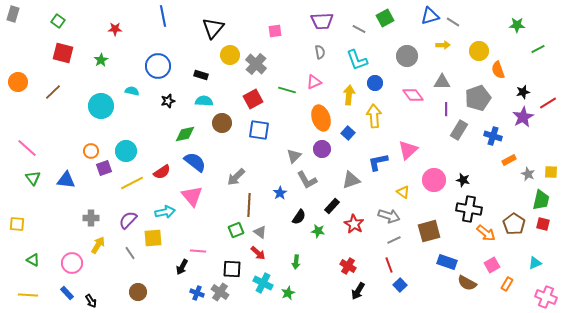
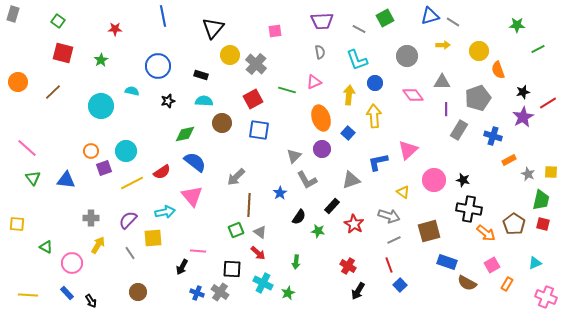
green triangle at (33, 260): moved 13 px right, 13 px up
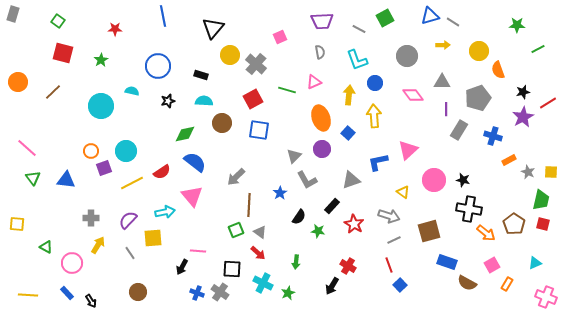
pink square at (275, 31): moved 5 px right, 6 px down; rotated 16 degrees counterclockwise
gray star at (528, 174): moved 2 px up
black arrow at (358, 291): moved 26 px left, 5 px up
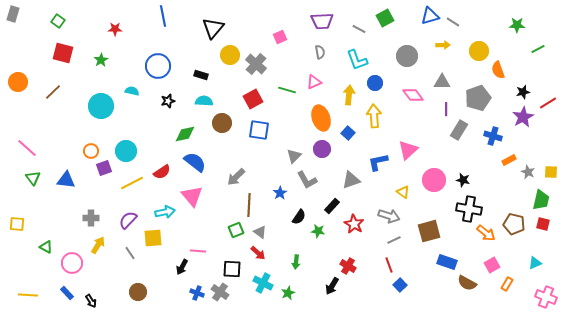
brown pentagon at (514, 224): rotated 20 degrees counterclockwise
